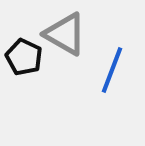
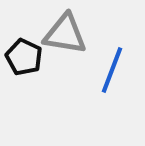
gray triangle: rotated 21 degrees counterclockwise
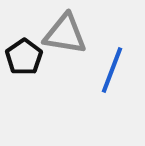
black pentagon: rotated 12 degrees clockwise
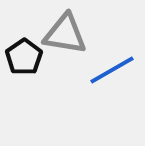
blue line: rotated 39 degrees clockwise
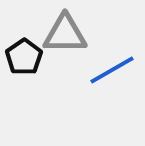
gray triangle: rotated 9 degrees counterclockwise
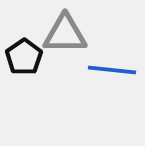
blue line: rotated 36 degrees clockwise
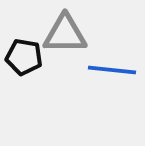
black pentagon: rotated 27 degrees counterclockwise
